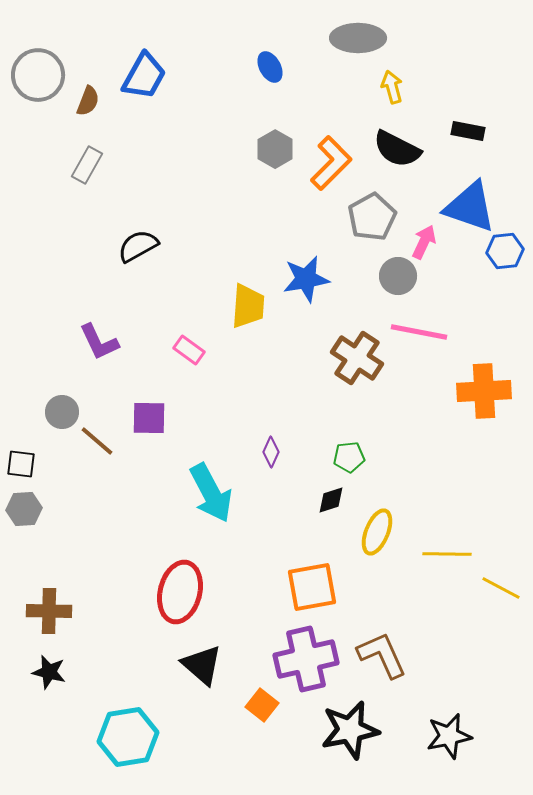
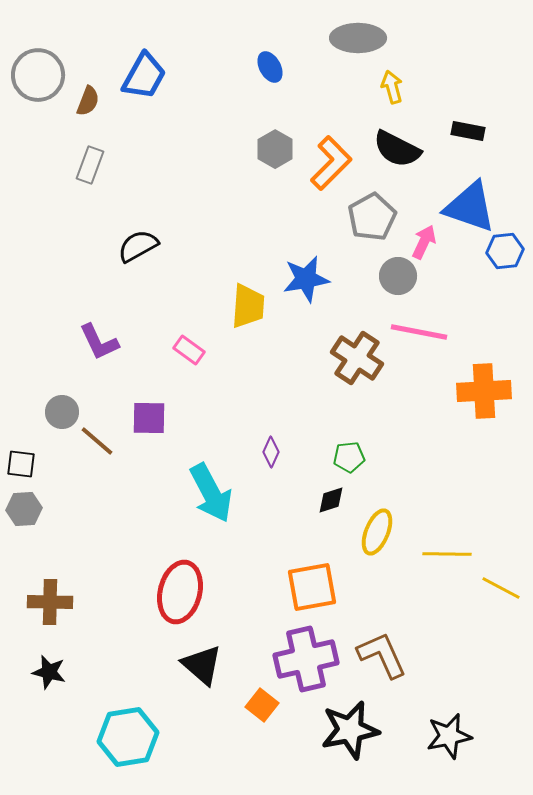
gray rectangle at (87, 165): moved 3 px right; rotated 9 degrees counterclockwise
brown cross at (49, 611): moved 1 px right, 9 px up
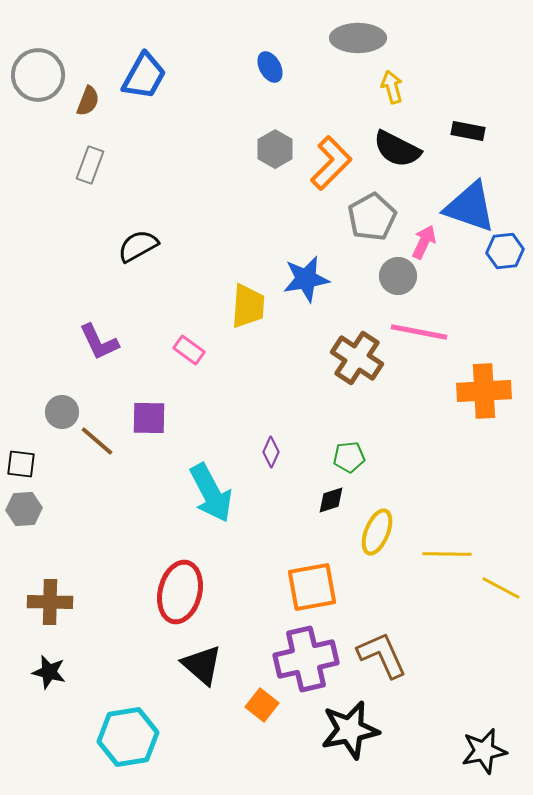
black star at (449, 736): moved 35 px right, 15 px down
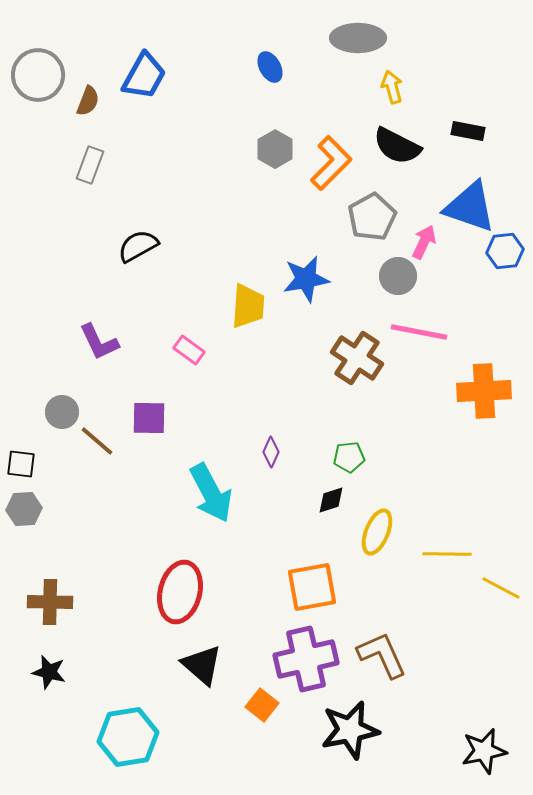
black semicircle at (397, 149): moved 3 px up
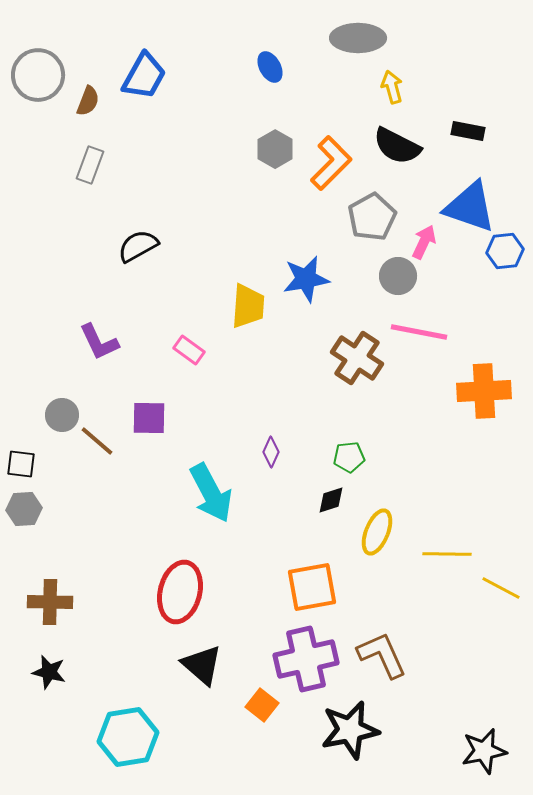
gray circle at (62, 412): moved 3 px down
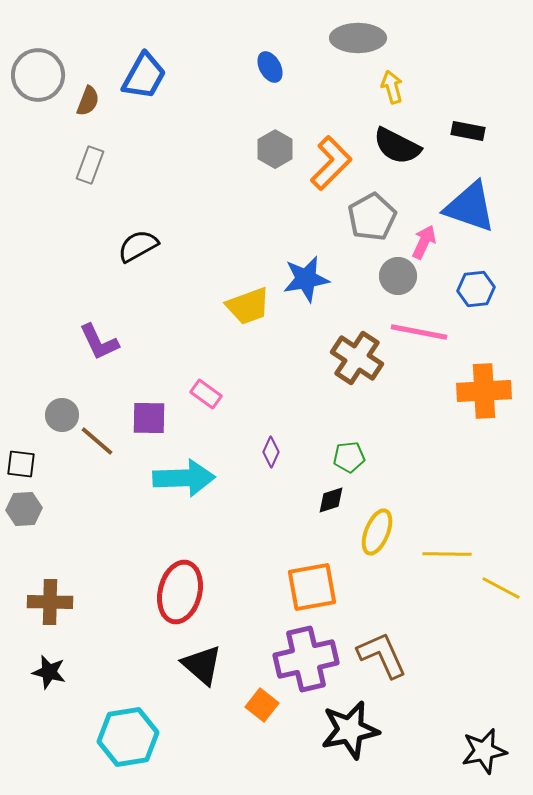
blue hexagon at (505, 251): moved 29 px left, 38 px down
yellow trapezoid at (248, 306): rotated 66 degrees clockwise
pink rectangle at (189, 350): moved 17 px right, 44 px down
cyan arrow at (211, 493): moved 27 px left, 15 px up; rotated 64 degrees counterclockwise
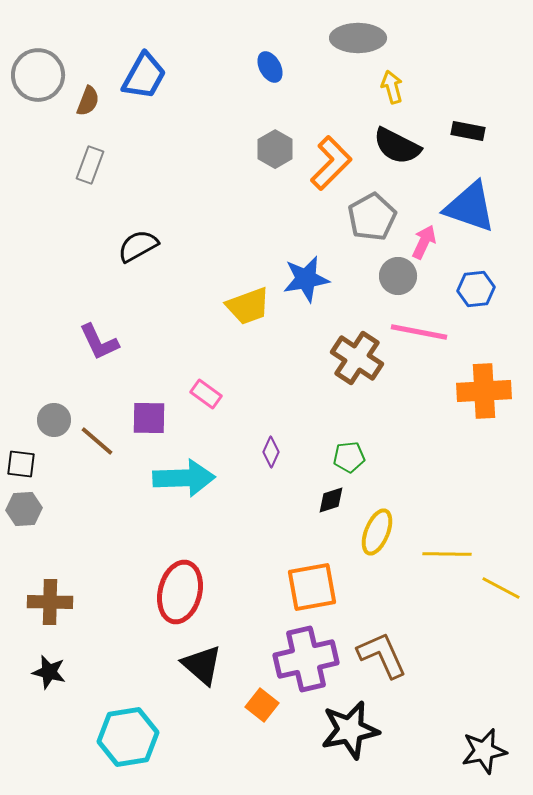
gray circle at (62, 415): moved 8 px left, 5 px down
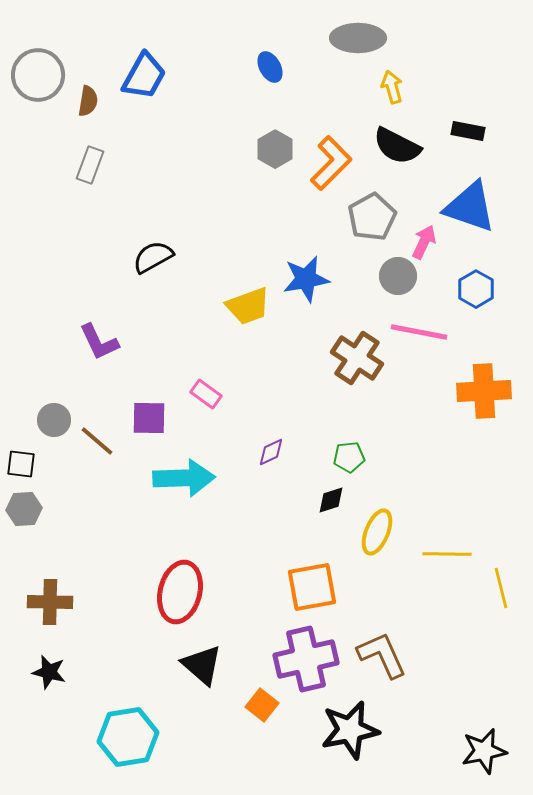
brown semicircle at (88, 101): rotated 12 degrees counterclockwise
black semicircle at (138, 246): moved 15 px right, 11 px down
blue hexagon at (476, 289): rotated 24 degrees counterclockwise
purple diamond at (271, 452): rotated 40 degrees clockwise
yellow line at (501, 588): rotated 48 degrees clockwise
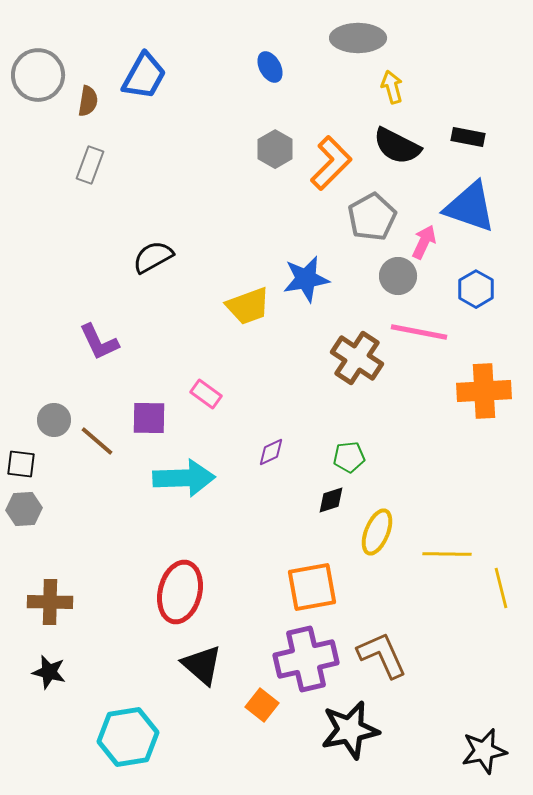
black rectangle at (468, 131): moved 6 px down
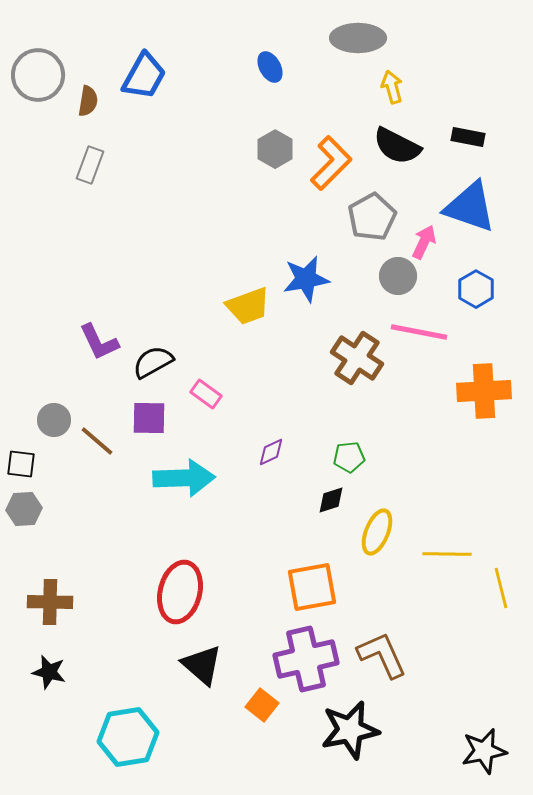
black semicircle at (153, 257): moved 105 px down
